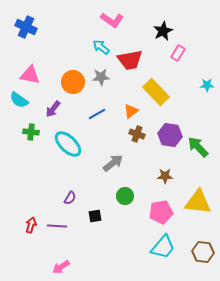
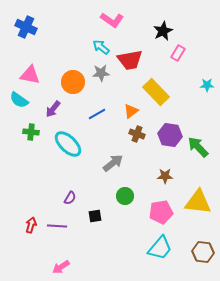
gray star: moved 4 px up
cyan trapezoid: moved 3 px left, 1 px down
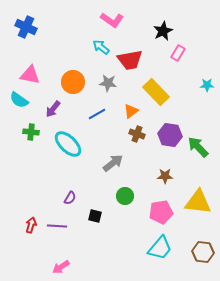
gray star: moved 7 px right, 10 px down; rotated 12 degrees clockwise
black square: rotated 24 degrees clockwise
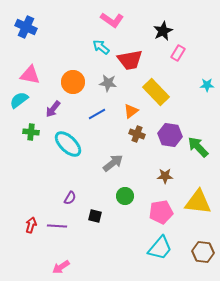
cyan semicircle: rotated 108 degrees clockwise
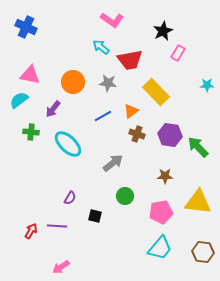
blue line: moved 6 px right, 2 px down
red arrow: moved 6 px down; rotated 14 degrees clockwise
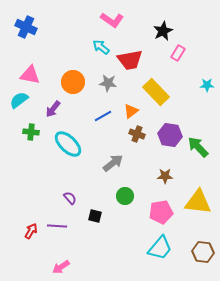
purple semicircle: rotated 72 degrees counterclockwise
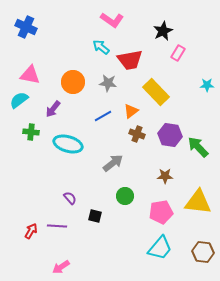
cyan ellipse: rotated 28 degrees counterclockwise
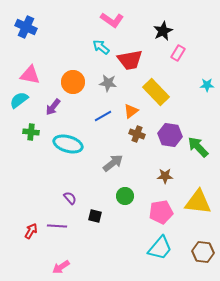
purple arrow: moved 2 px up
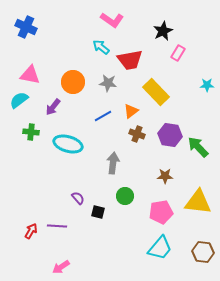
gray arrow: rotated 45 degrees counterclockwise
purple semicircle: moved 8 px right
black square: moved 3 px right, 4 px up
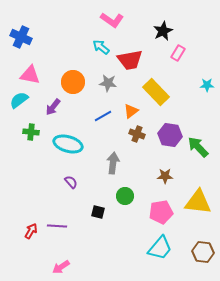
blue cross: moved 5 px left, 10 px down
purple semicircle: moved 7 px left, 16 px up
